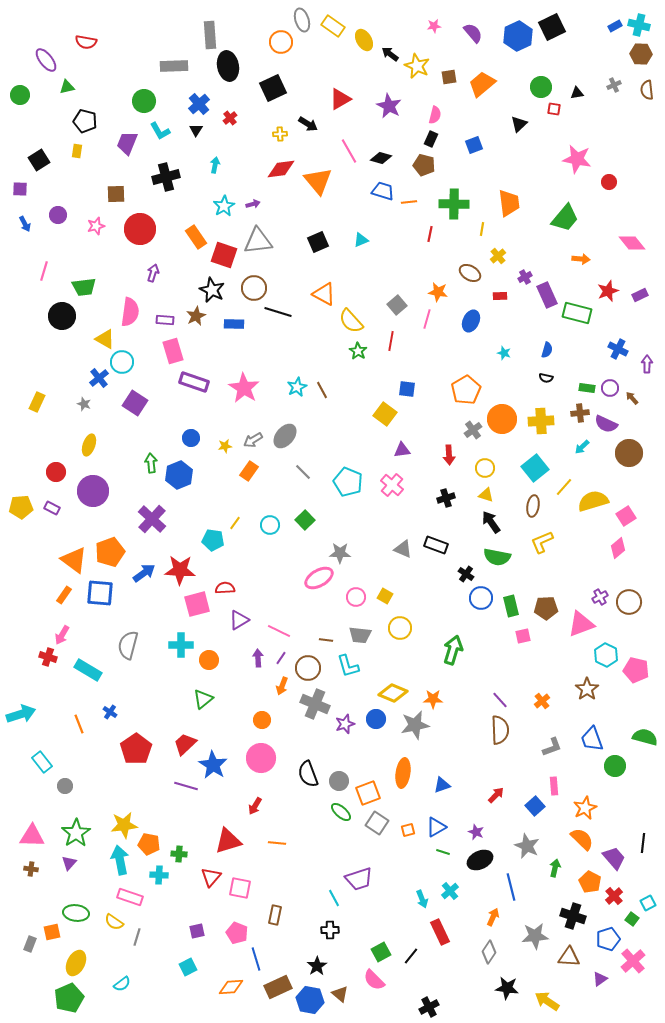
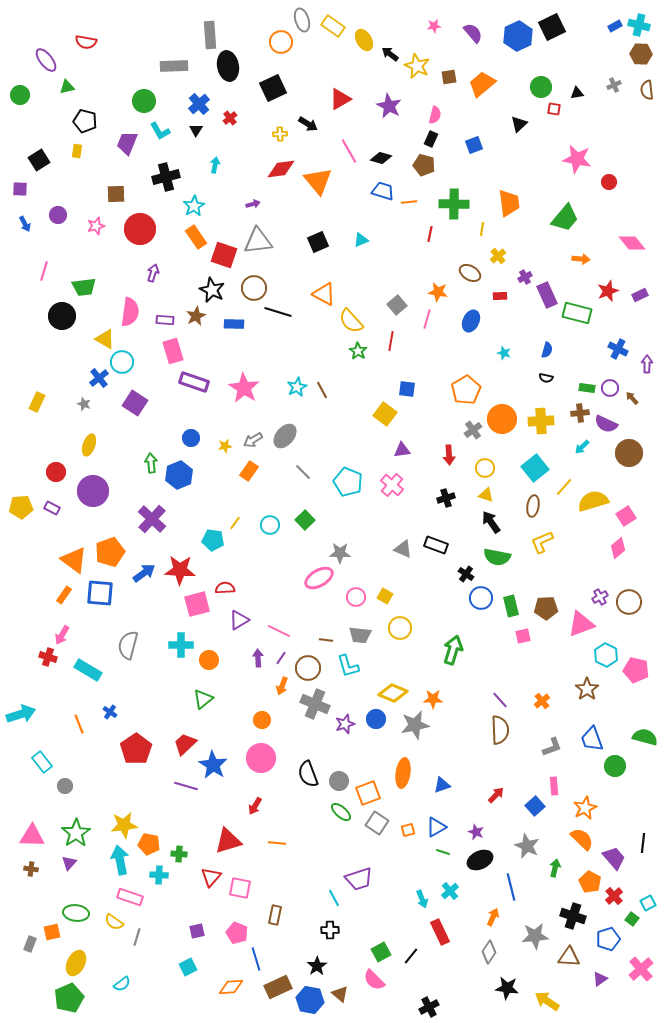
cyan star at (224, 206): moved 30 px left
pink cross at (633, 961): moved 8 px right, 8 px down
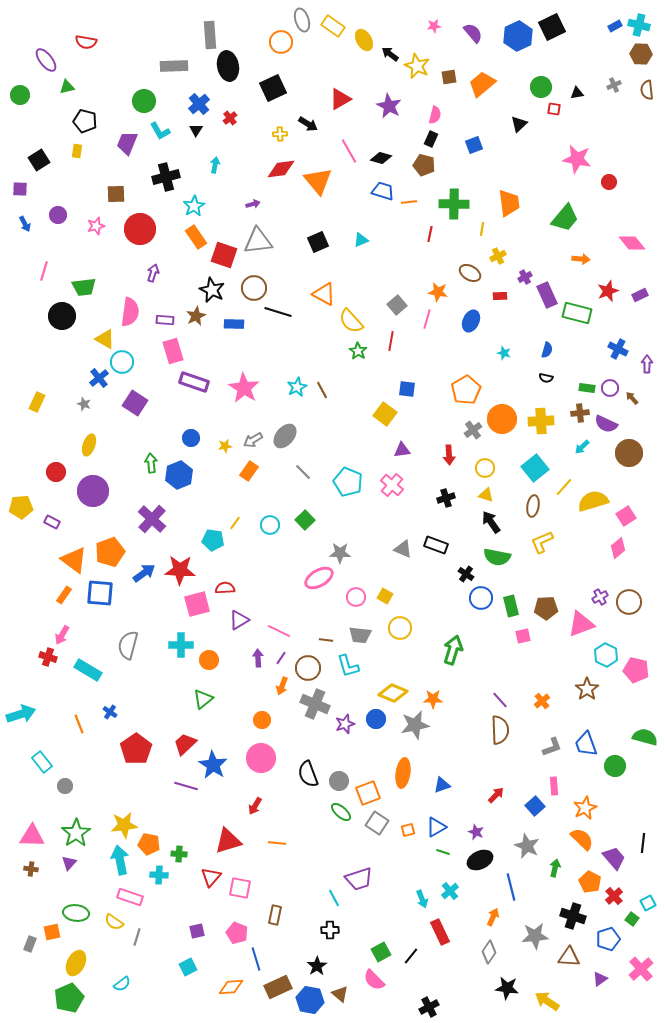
yellow cross at (498, 256): rotated 14 degrees clockwise
purple rectangle at (52, 508): moved 14 px down
blue trapezoid at (592, 739): moved 6 px left, 5 px down
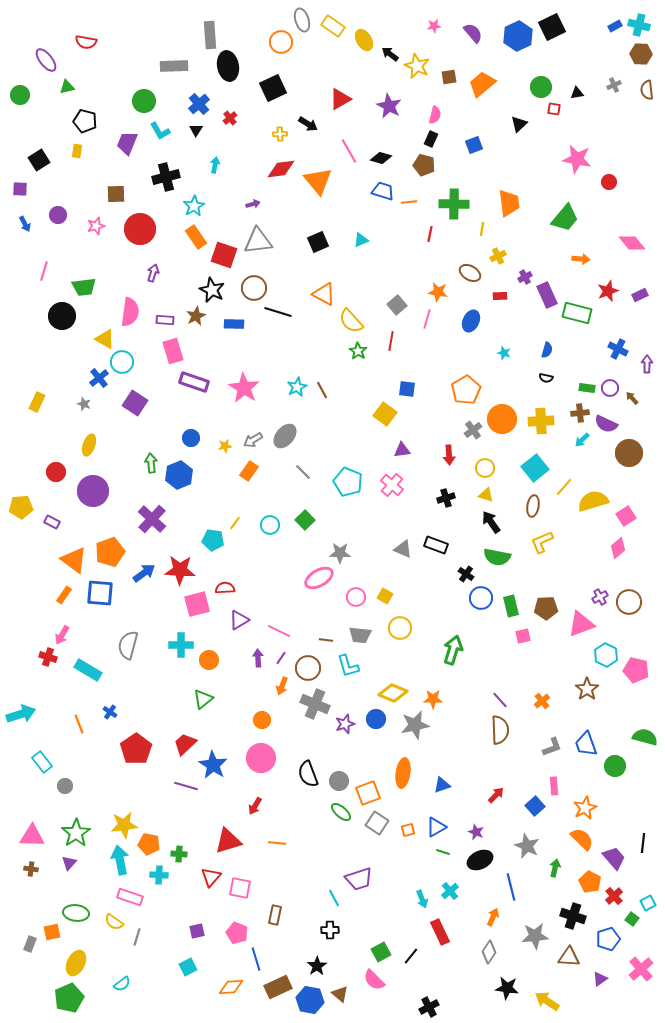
cyan arrow at (582, 447): moved 7 px up
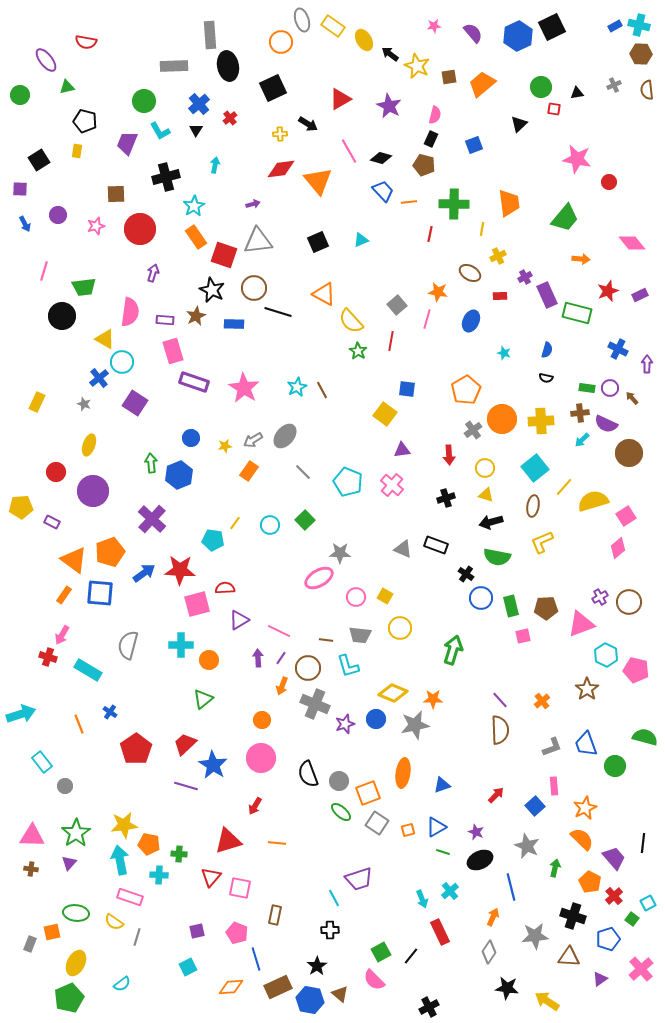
blue trapezoid at (383, 191): rotated 30 degrees clockwise
black arrow at (491, 522): rotated 70 degrees counterclockwise
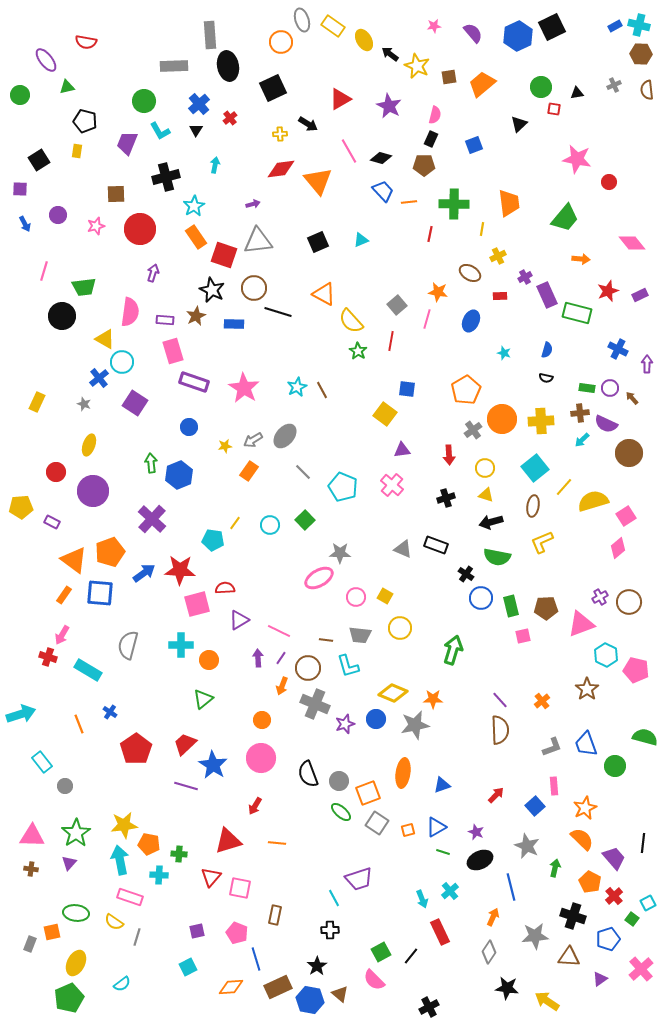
brown pentagon at (424, 165): rotated 15 degrees counterclockwise
blue circle at (191, 438): moved 2 px left, 11 px up
cyan pentagon at (348, 482): moved 5 px left, 5 px down
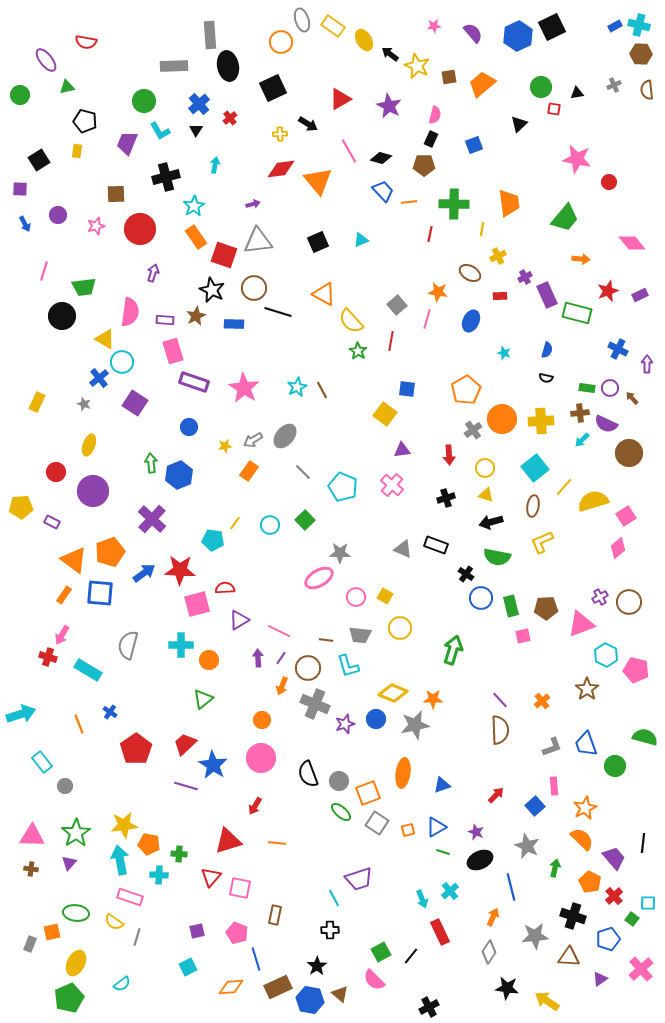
cyan square at (648, 903): rotated 28 degrees clockwise
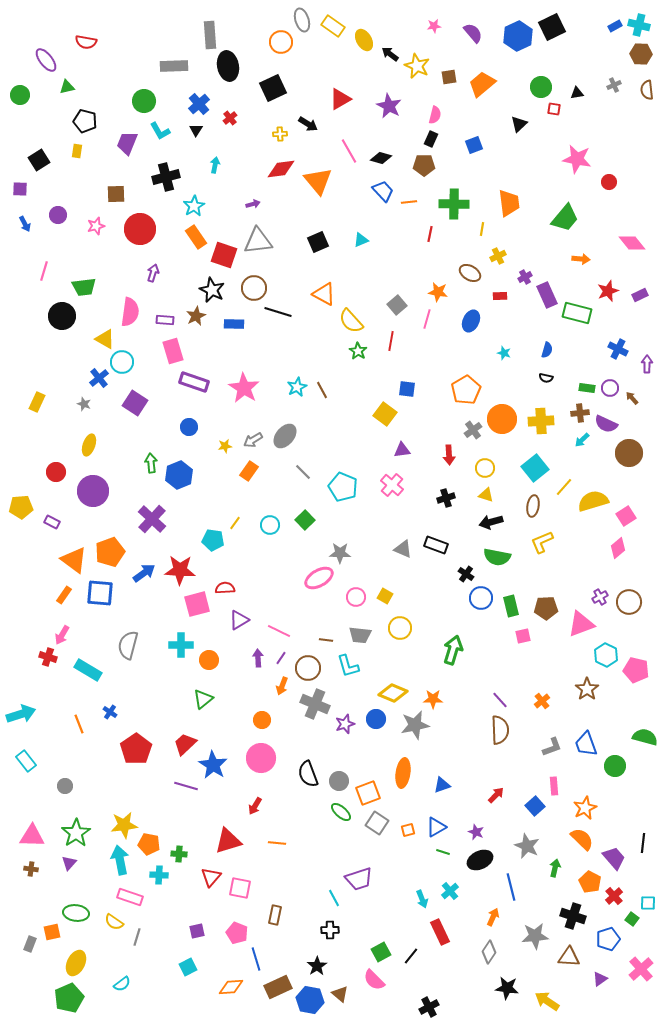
cyan rectangle at (42, 762): moved 16 px left, 1 px up
